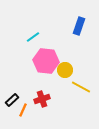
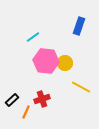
yellow circle: moved 7 px up
orange line: moved 3 px right, 2 px down
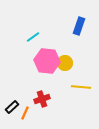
pink hexagon: moved 1 px right
yellow line: rotated 24 degrees counterclockwise
black rectangle: moved 7 px down
orange line: moved 1 px left, 1 px down
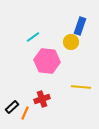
blue rectangle: moved 1 px right
yellow circle: moved 6 px right, 21 px up
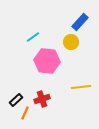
blue rectangle: moved 4 px up; rotated 24 degrees clockwise
yellow line: rotated 12 degrees counterclockwise
black rectangle: moved 4 px right, 7 px up
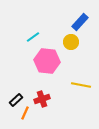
yellow line: moved 2 px up; rotated 18 degrees clockwise
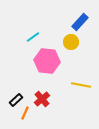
red cross: rotated 21 degrees counterclockwise
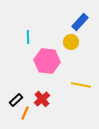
cyan line: moved 5 px left; rotated 56 degrees counterclockwise
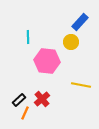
black rectangle: moved 3 px right
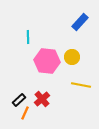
yellow circle: moved 1 px right, 15 px down
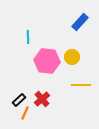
yellow line: rotated 12 degrees counterclockwise
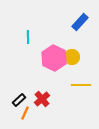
pink hexagon: moved 7 px right, 3 px up; rotated 20 degrees clockwise
